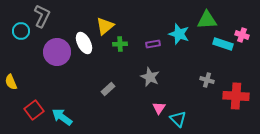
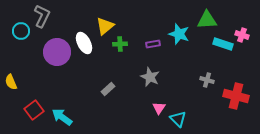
red cross: rotated 10 degrees clockwise
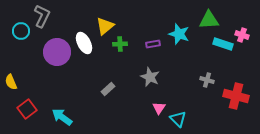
green triangle: moved 2 px right
red square: moved 7 px left, 1 px up
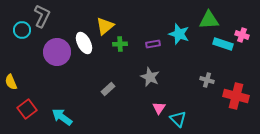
cyan circle: moved 1 px right, 1 px up
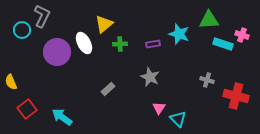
yellow triangle: moved 1 px left, 2 px up
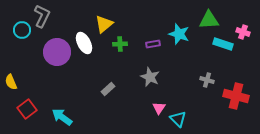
pink cross: moved 1 px right, 3 px up
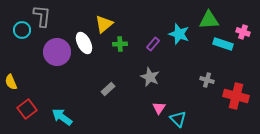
gray L-shape: rotated 20 degrees counterclockwise
purple rectangle: rotated 40 degrees counterclockwise
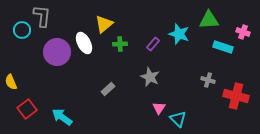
cyan rectangle: moved 3 px down
gray cross: moved 1 px right
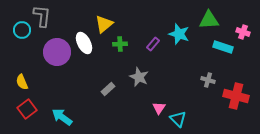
gray star: moved 11 px left
yellow semicircle: moved 11 px right
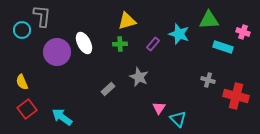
yellow triangle: moved 23 px right, 3 px up; rotated 24 degrees clockwise
